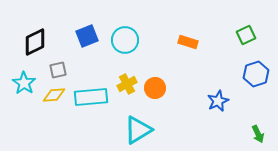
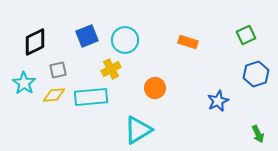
yellow cross: moved 16 px left, 15 px up
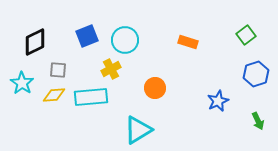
green square: rotated 12 degrees counterclockwise
gray square: rotated 18 degrees clockwise
cyan star: moved 2 px left
green arrow: moved 13 px up
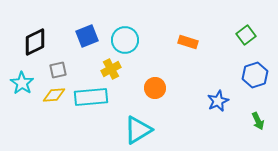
gray square: rotated 18 degrees counterclockwise
blue hexagon: moved 1 px left, 1 px down
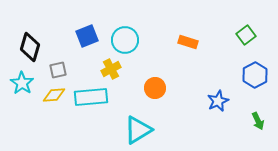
black diamond: moved 5 px left, 5 px down; rotated 48 degrees counterclockwise
blue hexagon: rotated 10 degrees counterclockwise
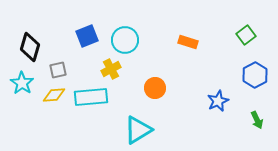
green arrow: moved 1 px left, 1 px up
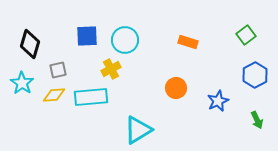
blue square: rotated 20 degrees clockwise
black diamond: moved 3 px up
orange circle: moved 21 px right
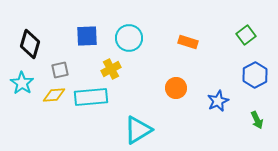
cyan circle: moved 4 px right, 2 px up
gray square: moved 2 px right
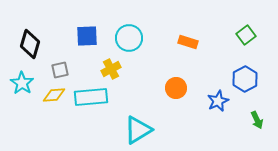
blue hexagon: moved 10 px left, 4 px down
